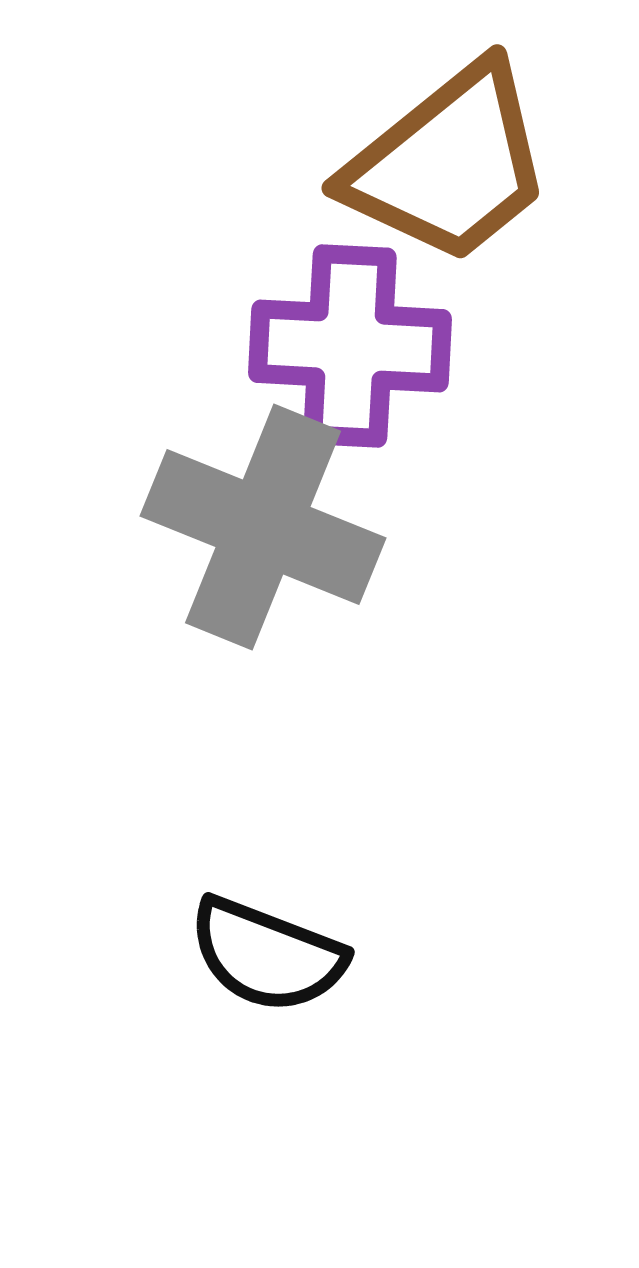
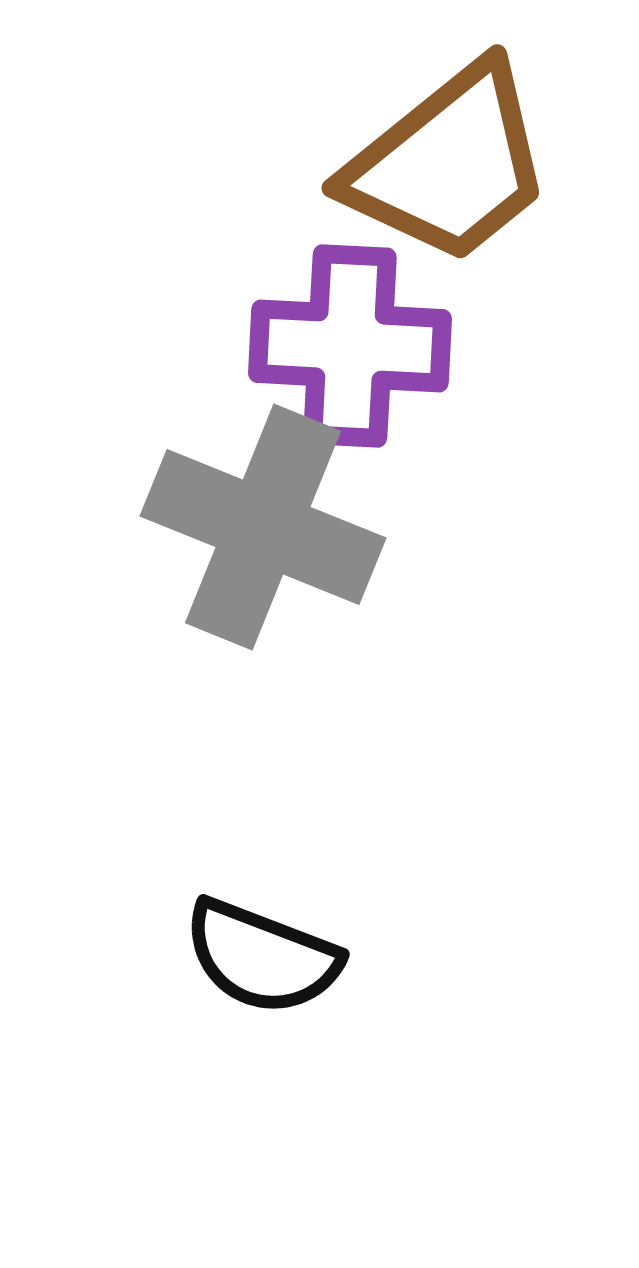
black semicircle: moved 5 px left, 2 px down
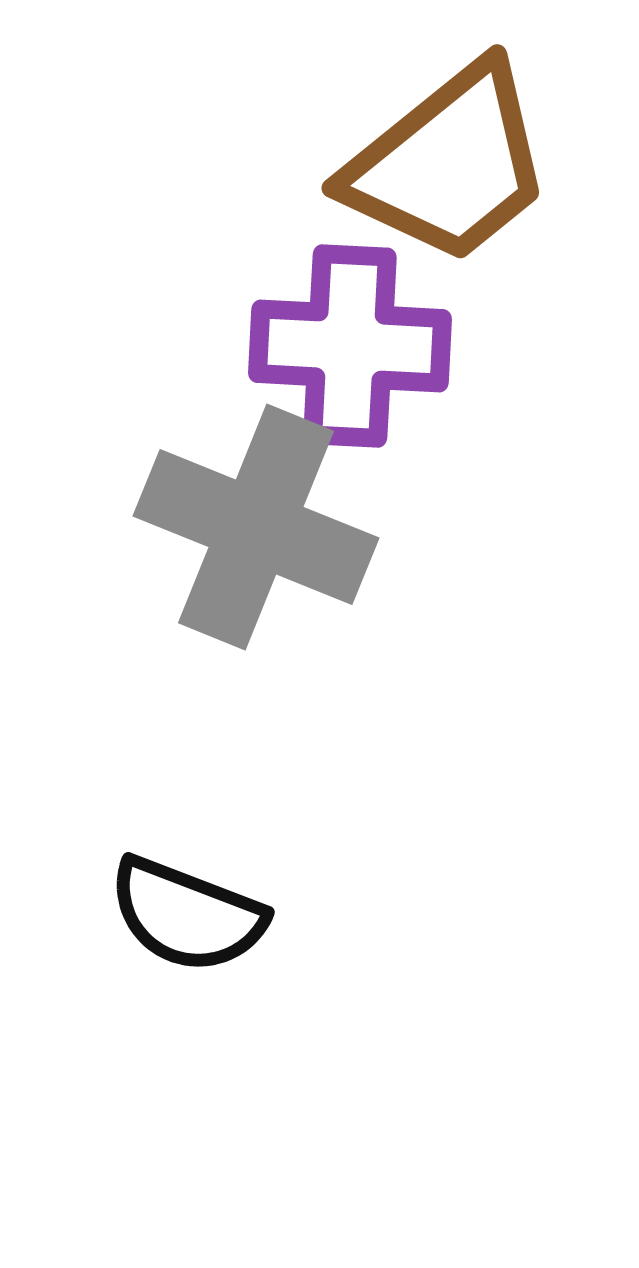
gray cross: moved 7 px left
black semicircle: moved 75 px left, 42 px up
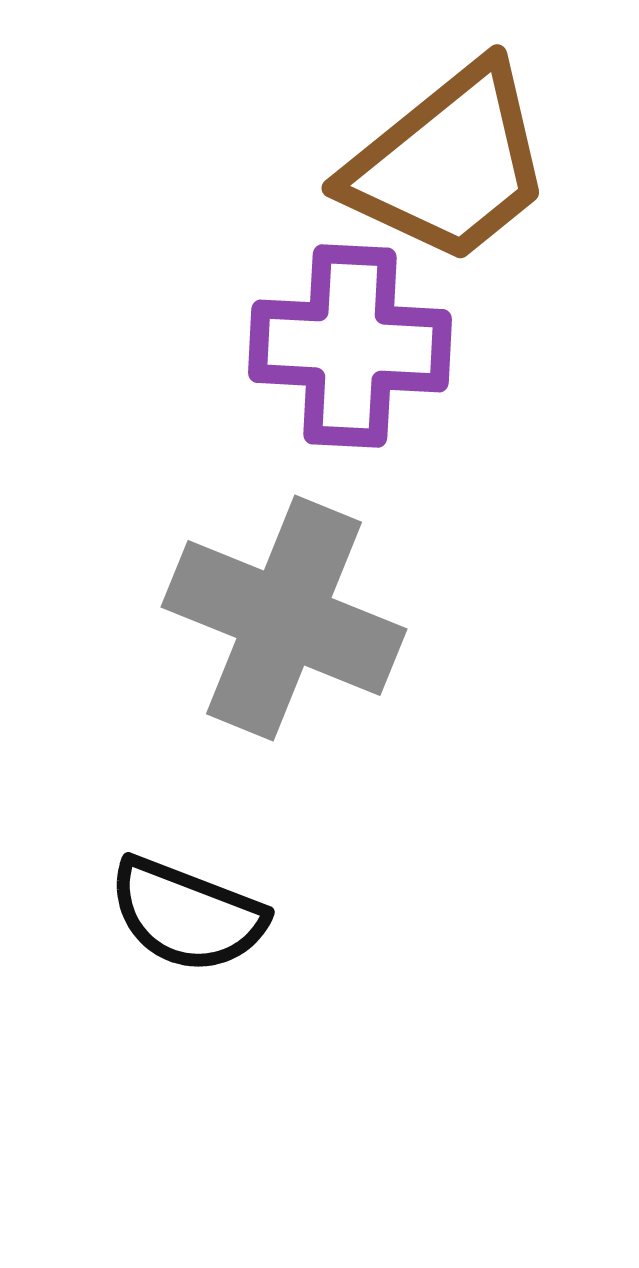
gray cross: moved 28 px right, 91 px down
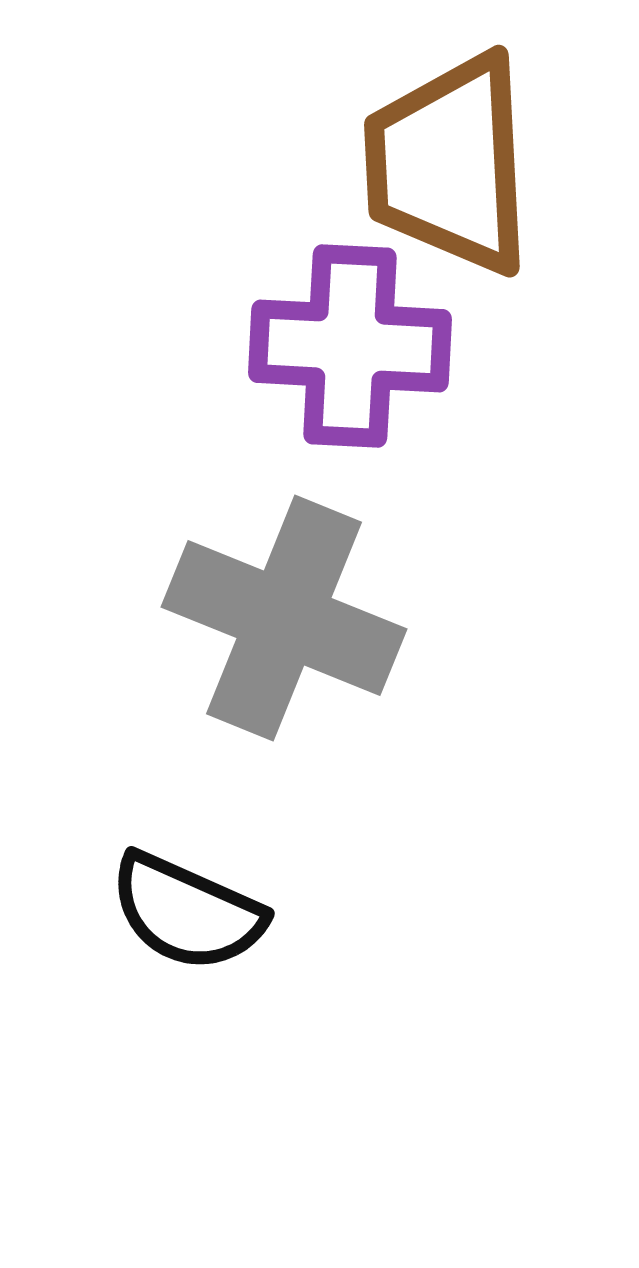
brown trapezoid: rotated 126 degrees clockwise
black semicircle: moved 3 px up; rotated 3 degrees clockwise
